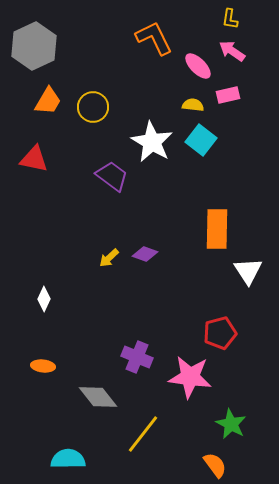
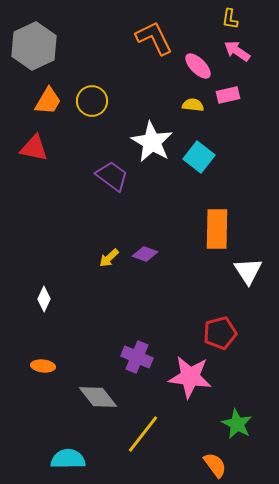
pink arrow: moved 5 px right
yellow circle: moved 1 px left, 6 px up
cyan square: moved 2 px left, 17 px down
red triangle: moved 11 px up
green star: moved 6 px right
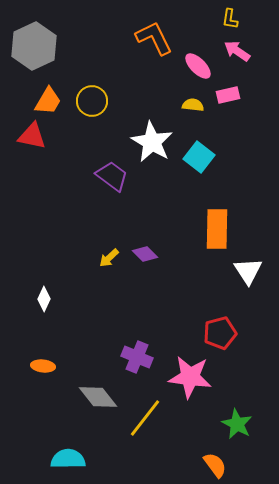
red triangle: moved 2 px left, 12 px up
purple diamond: rotated 25 degrees clockwise
yellow line: moved 2 px right, 16 px up
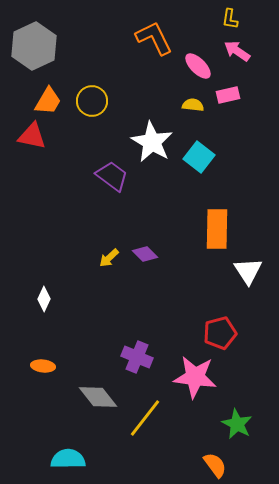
pink star: moved 5 px right
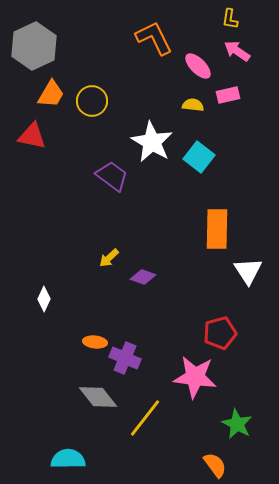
orange trapezoid: moved 3 px right, 7 px up
purple diamond: moved 2 px left, 23 px down; rotated 25 degrees counterclockwise
purple cross: moved 12 px left, 1 px down
orange ellipse: moved 52 px right, 24 px up
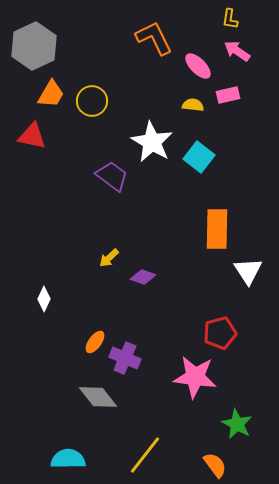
orange ellipse: rotated 60 degrees counterclockwise
yellow line: moved 37 px down
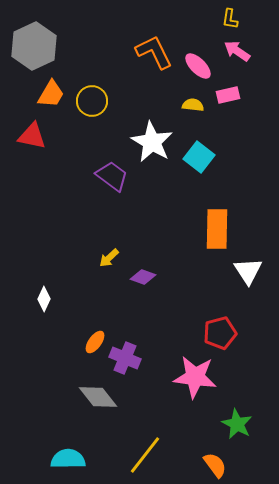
orange L-shape: moved 14 px down
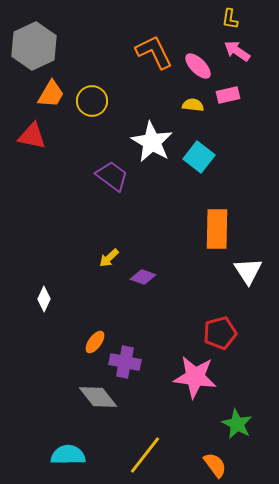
purple cross: moved 4 px down; rotated 12 degrees counterclockwise
cyan semicircle: moved 4 px up
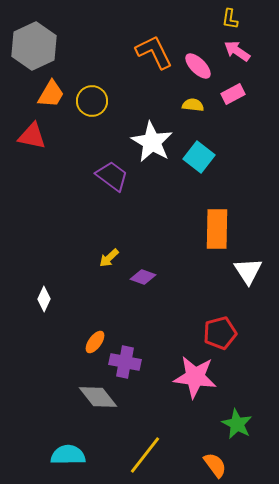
pink rectangle: moved 5 px right, 1 px up; rotated 15 degrees counterclockwise
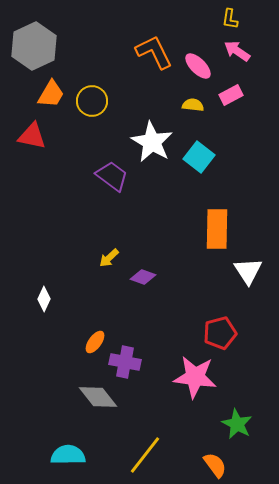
pink rectangle: moved 2 px left, 1 px down
